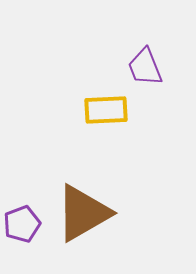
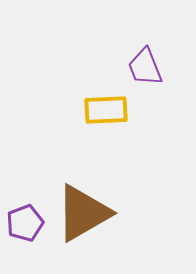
purple pentagon: moved 3 px right, 1 px up
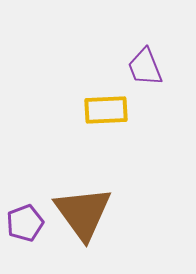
brown triangle: rotated 36 degrees counterclockwise
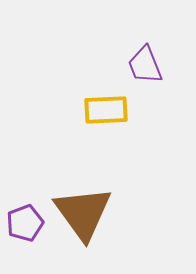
purple trapezoid: moved 2 px up
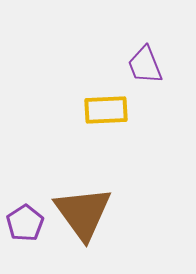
purple pentagon: rotated 12 degrees counterclockwise
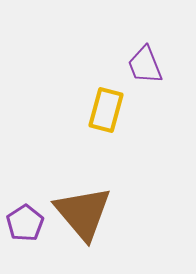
yellow rectangle: rotated 72 degrees counterclockwise
brown triangle: rotated 4 degrees counterclockwise
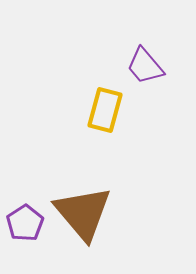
purple trapezoid: moved 1 px down; rotated 18 degrees counterclockwise
yellow rectangle: moved 1 px left
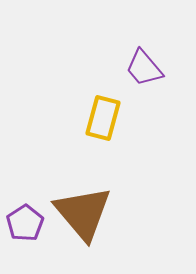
purple trapezoid: moved 1 px left, 2 px down
yellow rectangle: moved 2 px left, 8 px down
